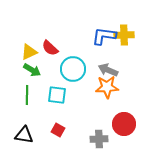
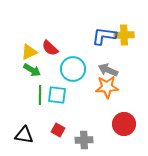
green line: moved 13 px right
gray cross: moved 15 px left, 1 px down
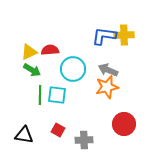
red semicircle: moved 2 px down; rotated 132 degrees clockwise
orange star: rotated 10 degrees counterclockwise
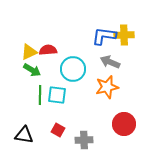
red semicircle: moved 2 px left
gray arrow: moved 2 px right, 8 px up
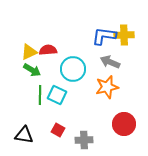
cyan square: rotated 18 degrees clockwise
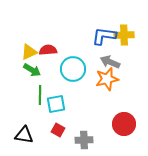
orange star: moved 8 px up
cyan square: moved 1 px left, 9 px down; rotated 36 degrees counterclockwise
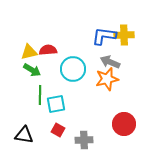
yellow triangle: rotated 12 degrees clockwise
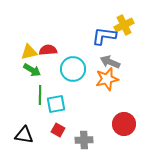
yellow cross: moved 10 px up; rotated 24 degrees counterclockwise
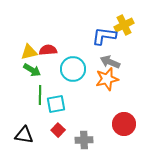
red square: rotated 16 degrees clockwise
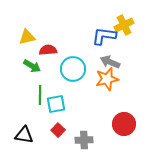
yellow triangle: moved 2 px left, 15 px up
green arrow: moved 4 px up
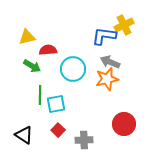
black triangle: rotated 24 degrees clockwise
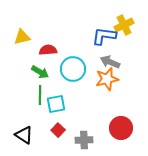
yellow triangle: moved 5 px left
green arrow: moved 8 px right, 6 px down
red circle: moved 3 px left, 4 px down
